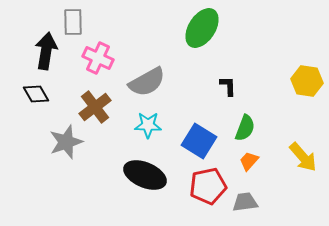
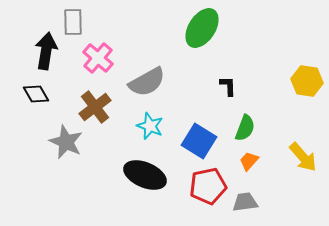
pink cross: rotated 16 degrees clockwise
cyan star: moved 2 px right, 1 px down; rotated 20 degrees clockwise
gray star: rotated 28 degrees counterclockwise
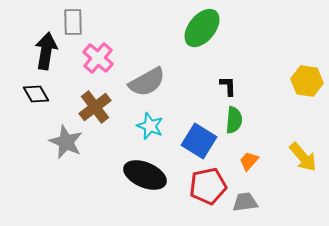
green ellipse: rotated 6 degrees clockwise
green semicircle: moved 11 px left, 8 px up; rotated 16 degrees counterclockwise
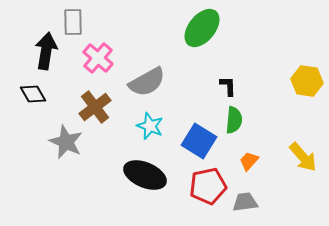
black diamond: moved 3 px left
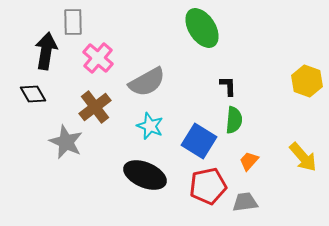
green ellipse: rotated 72 degrees counterclockwise
yellow hexagon: rotated 12 degrees clockwise
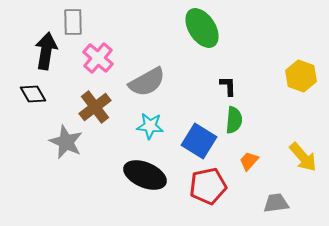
yellow hexagon: moved 6 px left, 5 px up
cyan star: rotated 16 degrees counterclockwise
gray trapezoid: moved 31 px right, 1 px down
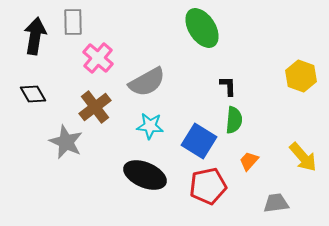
black arrow: moved 11 px left, 15 px up
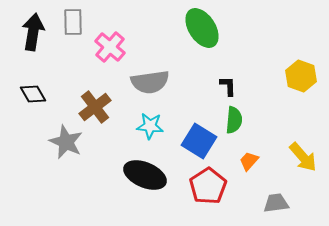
black arrow: moved 2 px left, 4 px up
pink cross: moved 12 px right, 11 px up
gray semicircle: moved 3 px right; rotated 21 degrees clockwise
red pentagon: rotated 21 degrees counterclockwise
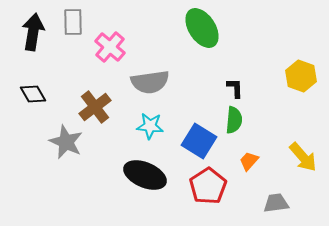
black L-shape: moved 7 px right, 2 px down
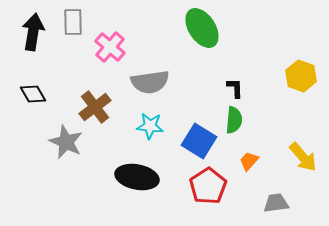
black ellipse: moved 8 px left, 2 px down; rotated 12 degrees counterclockwise
